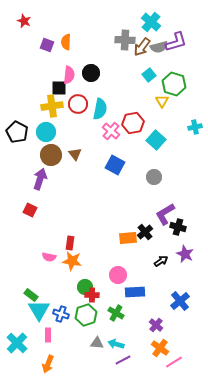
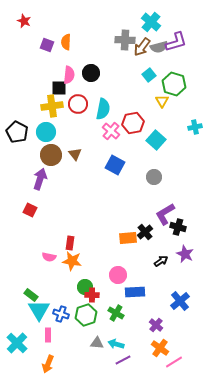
cyan semicircle at (100, 109): moved 3 px right
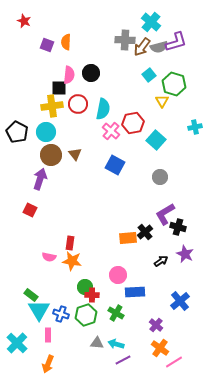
gray circle at (154, 177): moved 6 px right
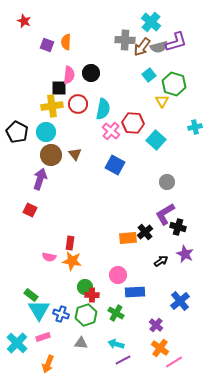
red hexagon at (133, 123): rotated 15 degrees clockwise
gray circle at (160, 177): moved 7 px right, 5 px down
pink rectangle at (48, 335): moved 5 px left, 2 px down; rotated 72 degrees clockwise
gray triangle at (97, 343): moved 16 px left
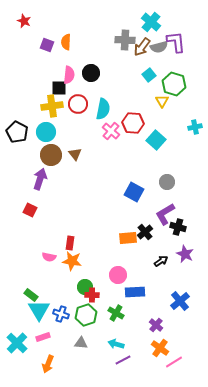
purple L-shape at (176, 42): rotated 80 degrees counterclockwise
blue square at (115, 165): moved 19 px right, 27 px down
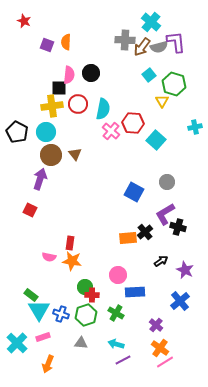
purple star at (185, 254): moved 16 px down
pink line at (174, 362): moved 9 px left
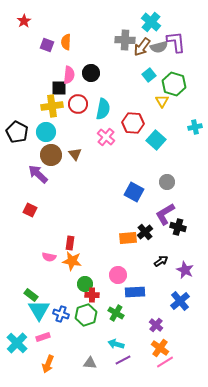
red star at (24, 21): rotated 16 degrees clockwise
pink cross at (111, 131): moved 5 px left, 6 px down
purple arrow at (40, 179): moved 2 px left, 5 px up; rotated 65 degrees counterclockwise
green circle at (85, 287): moved 3 px up
gray triangle at (81, 343): moved 9 px right, 20 px down
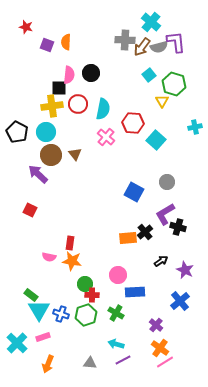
red star at (24, 21): moved 2 px right, 6 px down; rotated 24 degrees counterclockwise
